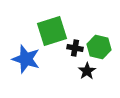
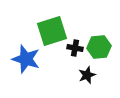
green hexagon: rotated 20 degrees counterclockwise
black star: moved 4 px down; rotated 12 degrees clockwise
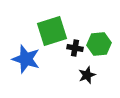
green hexagon: moved 3 px up
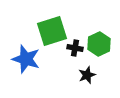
green hexagon: rotated 20 degrees counterclockwise
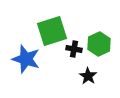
black cross: moved 1 px left, 1 px down
black star: moved 1 px right, 1 px down; rotated 18 degrees counterclockwise
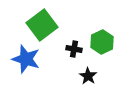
green square: moved 10 px left, 6 px up; rotated 20 degrees counterclockwise
green hexagon: moved 3 px right, 2 px up
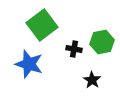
green hexagon: rotated 15 degrees clockwise
blue star: moved 3 px right, 5 px down
black star: moved 4 px right, 4 px down
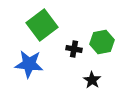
blue star: rotated 12 degrees counterclockwise
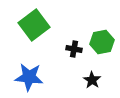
green square: moved 8 px left
blue star: moved 13 px down
